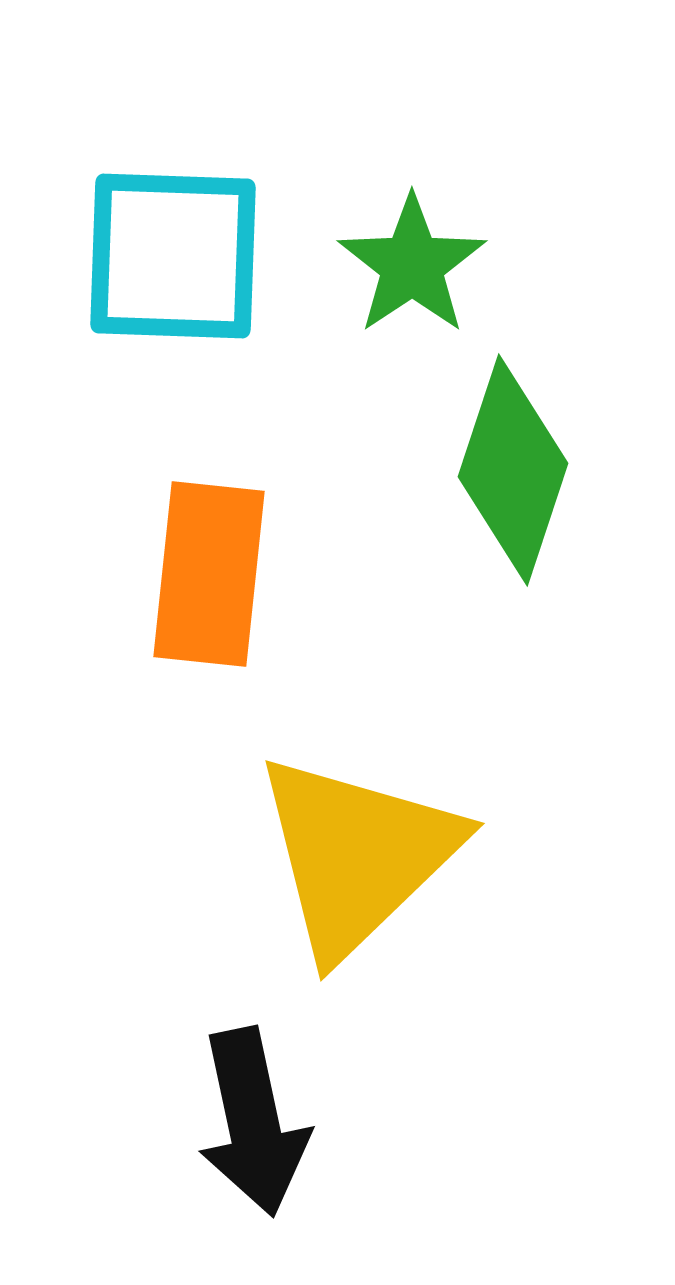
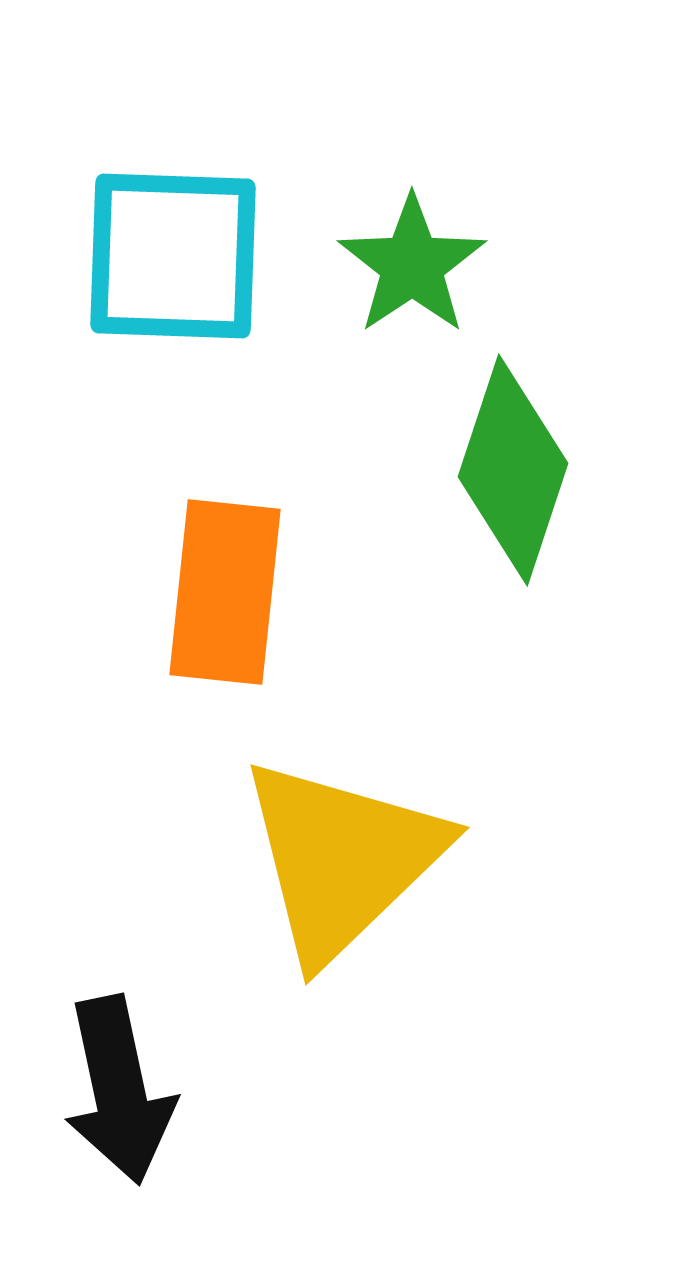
orange rectangle: moved 16 px right, 18 px down
yellow triangle: moved 15 px left, 4 px down
black arrow: moved 134 px left, 32 px up
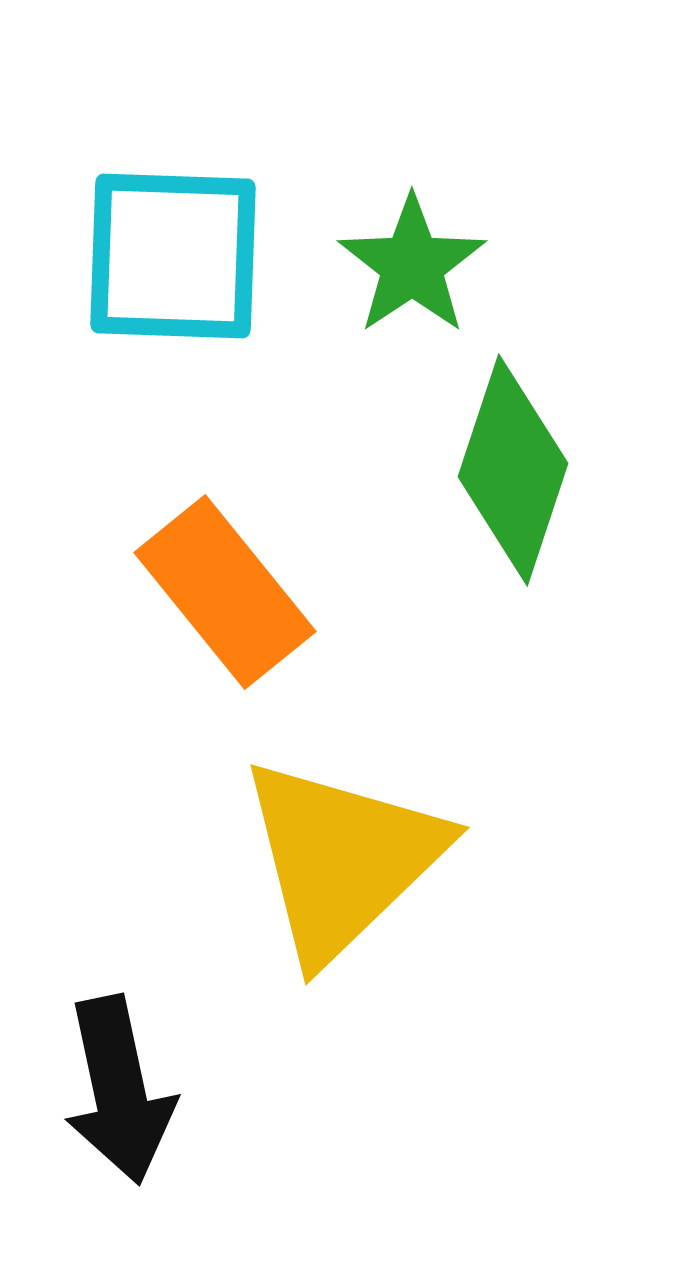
orange rectangle: rotated 45 degrees counterclockwise
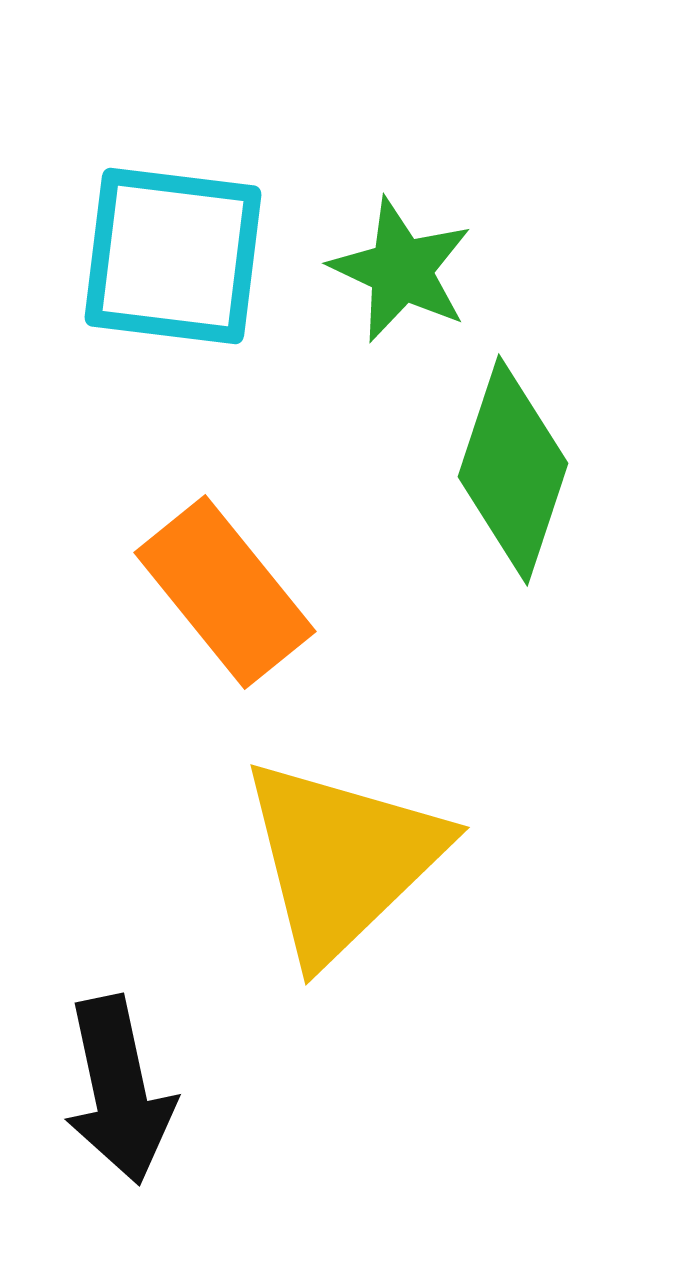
cyan square: rotated 5 degrees clockwise
green star: moved 11 px left, 5 px down; rotated 13 degrees counterclockwise
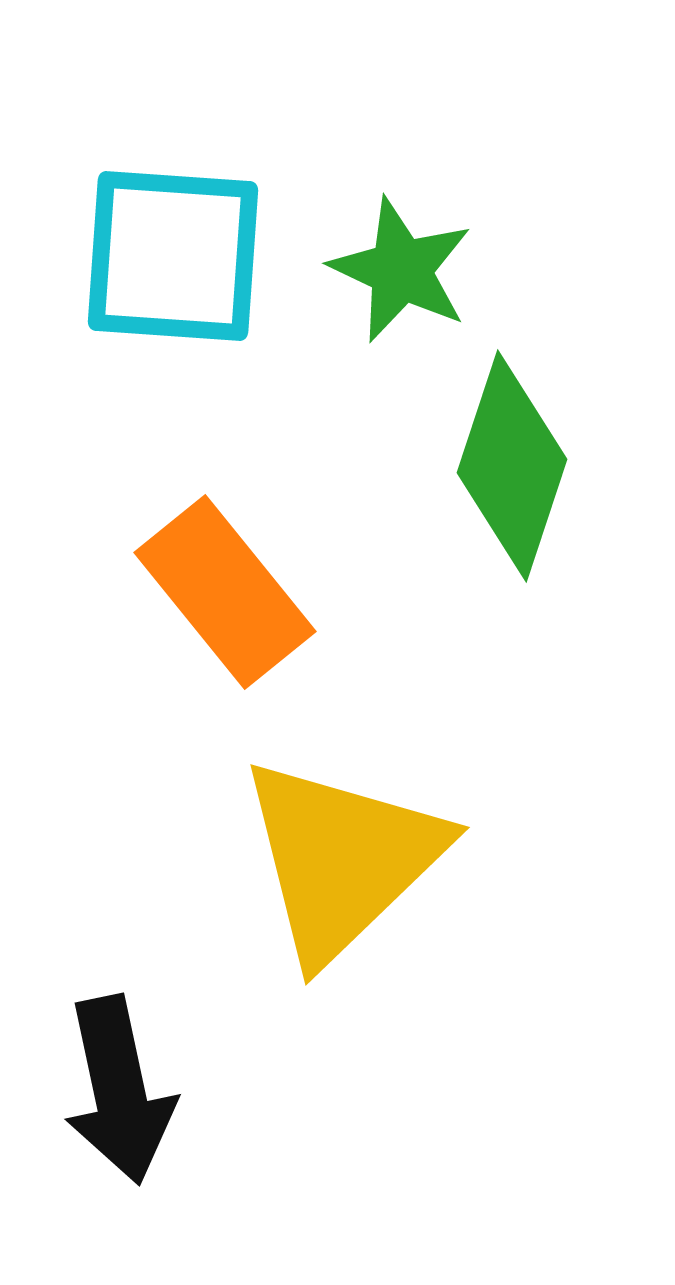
cyan square: rotated 3 degrees counterclockwise
green diamond: moved 1 px left, 4 px up
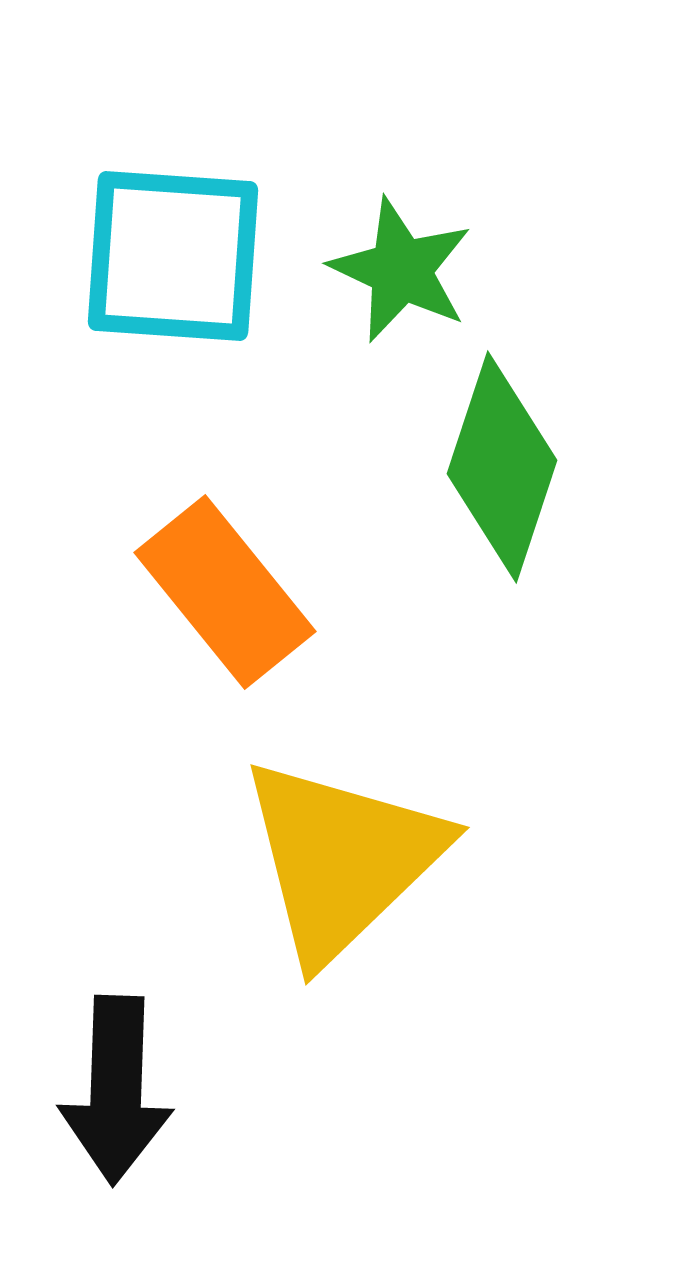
green diamond: moved 10 px left, 1 px down
black arrow: moved 3 px left; rotated 14 degrees clockwise
